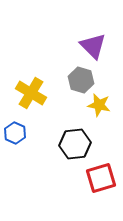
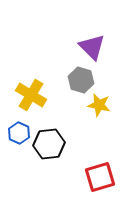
purple triangle: moved 1 px left, 1 px down
yellow cross: moved 2 px down
blue hexagon: moved 4 px right
black hexagon: moved 26 px left
red square: moved 1 px left, 1 px up
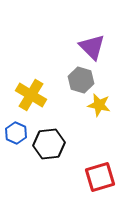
blue hexagon: moved 3 px left
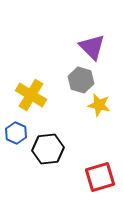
black hexagon: moved 1 px left, 5 px down
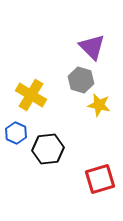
red square: moved 2 px down
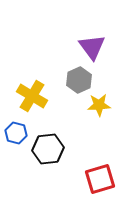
purple triangle: rotated 8 degrees clockwise
gray hexagon: moved 2 px left; rotated 20 degrees clockwise
yellow cross: moved 1 px right, 1 px down
yellow star: rotated 15 degrees counterclockwise
blue hexagon: rotated 10 degrees counterclockwise
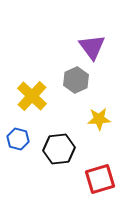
gray hexagon: moved 3 px left
yellow cross: rotated 12 degrees clockwise
yellow star: moved 14 px down
blue hexagon: moved 2 px right, 6 px down
black hexagon: moved 11 px right
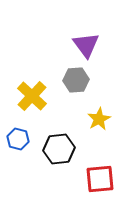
purple triangle: moved 6 px left, 2 px up
gray hexagon: rotated 20 degrees clockwise
yellow star: rotated 25 degrees counterclockwise
red square: rotated 12 degrees clockwise
